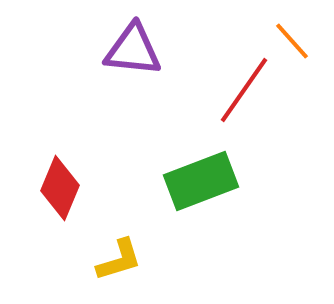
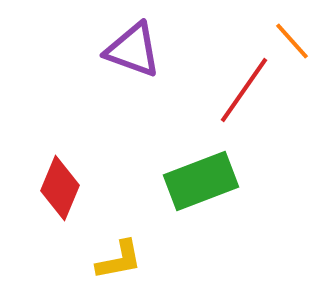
purple triangle: rotated 14 degrees clockwise
yellow L-shape: rotated 6 degrees clockwise
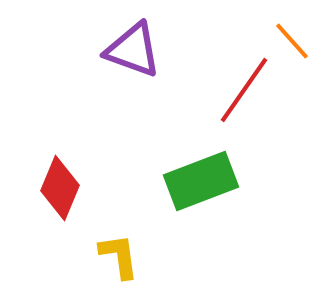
yellow L-shape: moved 4 px up; rotated 87 degrees counterclockwise
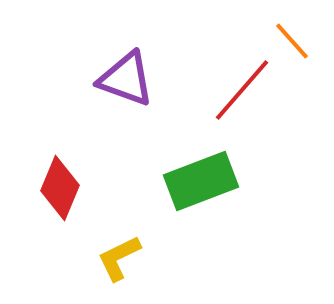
purple triangle: moved 7 px left, 29 px down
red line: moved 2 px left; rotated 6 degrees clockwise
yellow L-shape: moved 2 px down; rotated 108 degrees counterclockwise
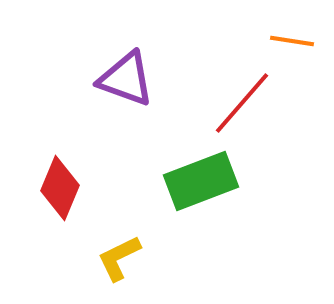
orange line: rotated 39 degrees counterclockwise
red line: moved 13 px down
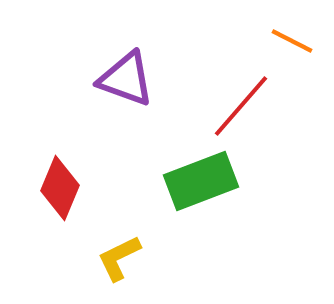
orange line: rotated 18 degrees clockwise
red line: moved 1 px left, 3 px down
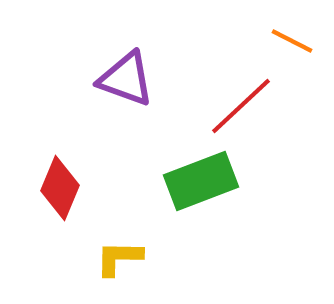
red line: rotated 6 degrees clockwise
yellow L-shape: rotated 27 degrees clockwise
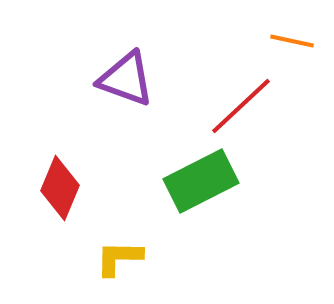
orange line: rotated 15 degrees counterclockwise
green rectangle: rotated 6 degrees counterclockwise
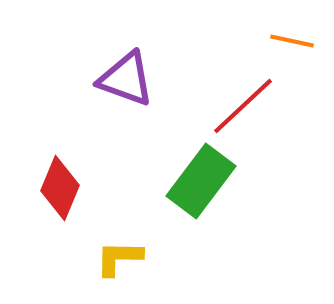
red line: moved 2 px right
green rectangle: rotated 26 degrees counterclockwise
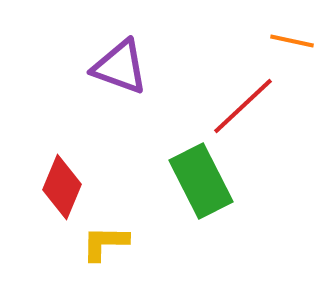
purple triangle: moved 6 px left, 12 px up
green rectangle: rotated 64 degrees counterclockwise
red diamond: moved 2 px right, 1 px up
yellow L-shape: moved 14 px left, 15 px up
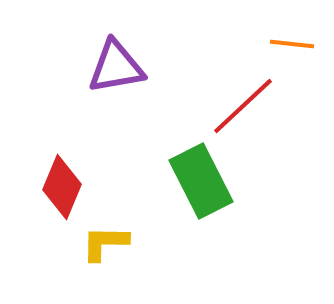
orange line: moved 3 px down; rotated 6 degrees counterclockwise
purple triangle: moved 4 px left; rotated 30 degrees counterclockwise
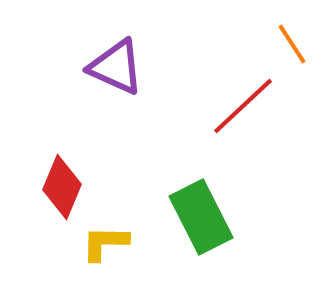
orange line: rotated 51 degrees clockwise
purple triangle: rotated 34 degrees clockwise
green rectangle: moved 36 px down
